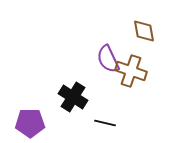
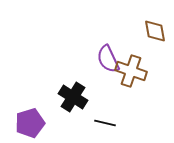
brown diamond: moved 11 px right
purple pentagon: rotated 16 degrees counterclockwise
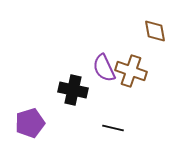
purple semicircle: moved 4 px left, 9 px down
black cross: moved 7 px up; rotated 20 degrees counterclockwise
black line: moved 8 px right, 5 px down
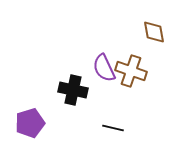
brown diamond: moved 1 px left, 1 px down
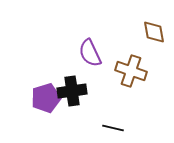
purple semicircle: moved 14 px left, 15 px up
black cross: moved 1 px left, 1 px down; rotated 20 degrees counterclockwise
purple pentagon: moved 16 px right, 25 px up
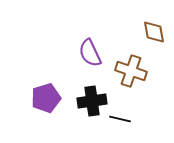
black cross: moved 20 px right, 10 px down
black line: moved 7 px right, 9 px up
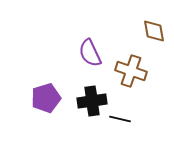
brown diamond: moved 1 px up
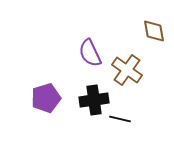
brown cross: moved 4 px left, 1 px up; rotated 16 degrees clockwise
black cross: moved 2 px right, 1 px up
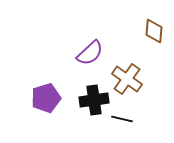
brown diamond: rotated 15 degrees clockwise
purple semicircle: rotated 108 degrees counterclockwise
brown cross: moved 9 px down
black line: moved 2 px right
